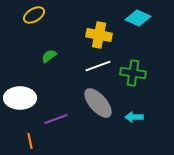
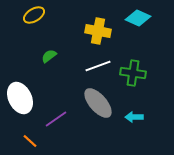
yellow cross: moved 1 px left, 4 px up
white ellipse: rotated 64 degrees clockwise
purple line: rotated 15 degrees counterclockwise
orange line: rotated 35 degrees counterclockwise
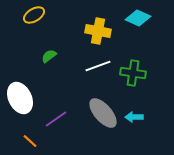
gray ellipse: moved 5 px right, 10 px down
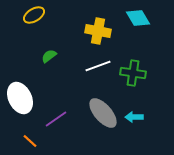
cyan diamond: rotated 35 degrees clockwise
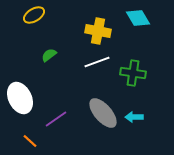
green semicircle: moved 1 px up
white line: moved 1 px left, 4 px up
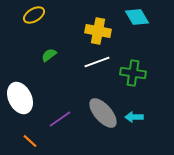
cyan diamond: moved 1 px left, 1 px up
purple line: moved 4 px right
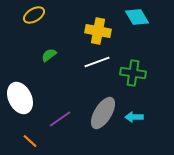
gray ellipse: rotated 72 degrees clockwise
